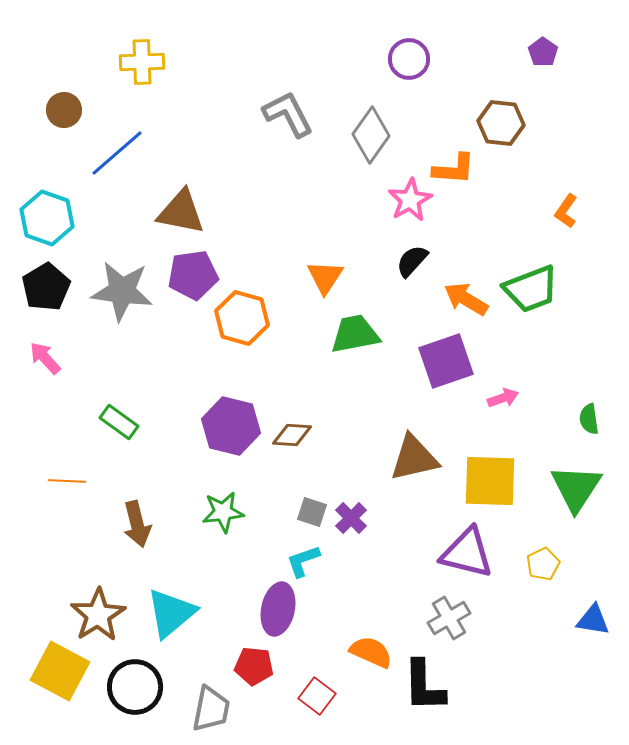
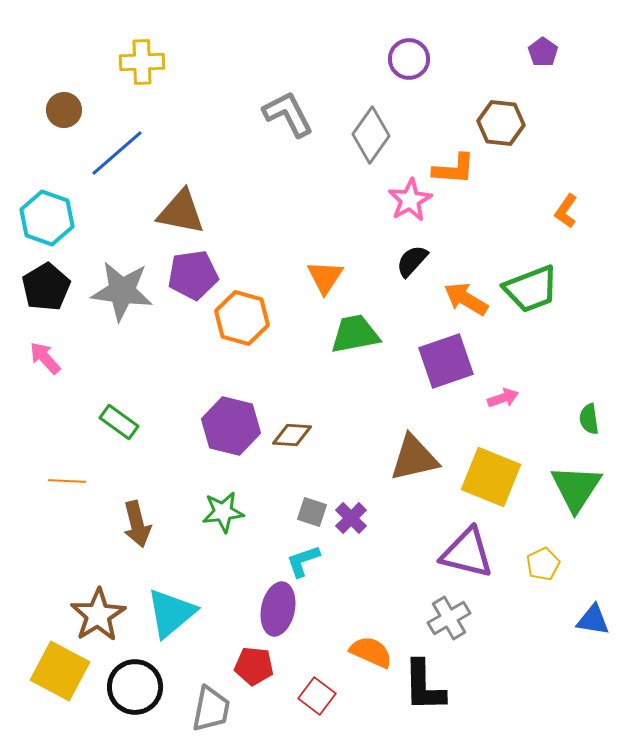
yellow square at (490, 481): moved 1 px right, 4 px up; rotated 20 degrees clockwise
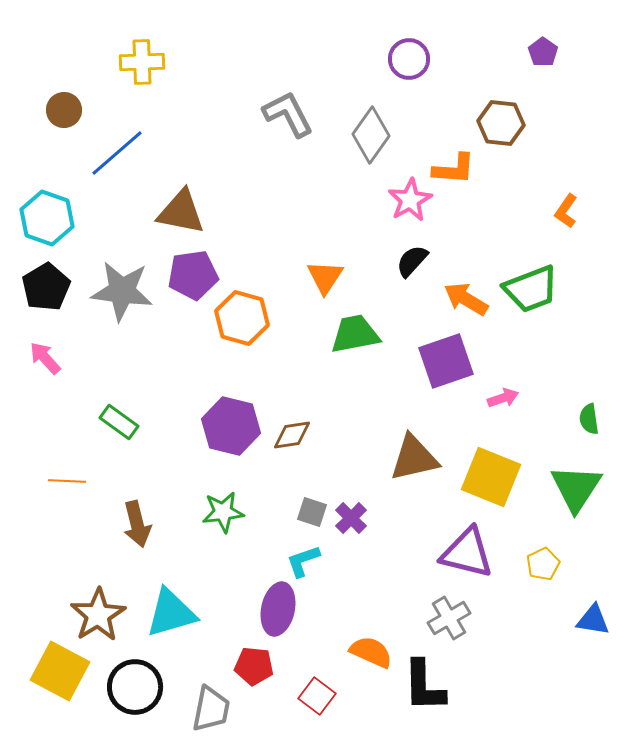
brown diamond at (292, 435): rotated 12 degrees counterclockwise
cyan triangle at (171, 613): rotated 24 degrees clockwise
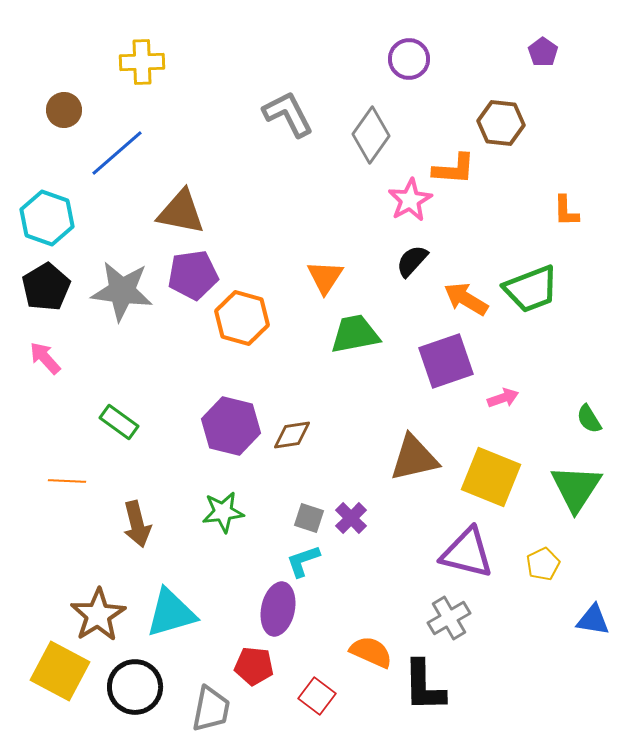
orange L-shape at (566, 211): rotated 36 degrees counterclockwise
green semicircle at (589, 419): rotated 24 degrees counterclockwise
gray square at (312, 512): moved 3 px left, 6 px down
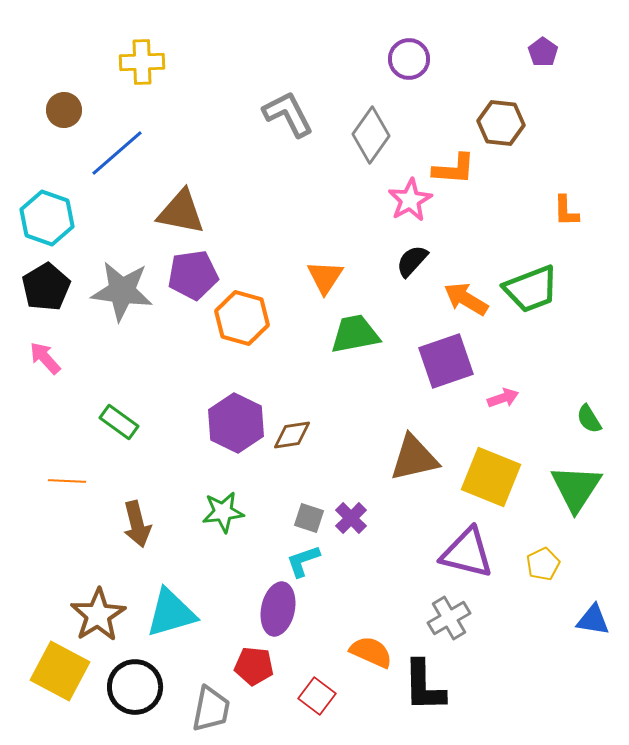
purple hexagon at (231, 426): moved 5 px right, 3 px up; rotated 12 degrees clockwise
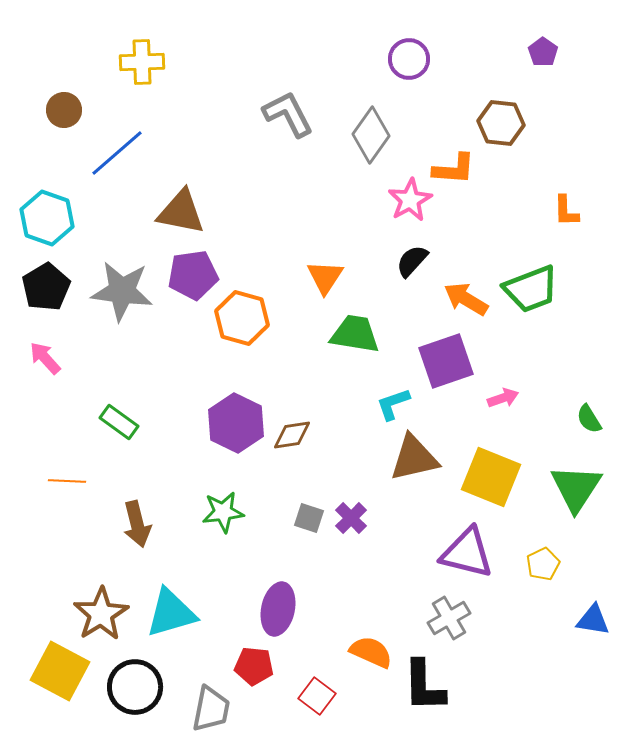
green trapezoid at (355, 334): rotated 20 degrees clockwise
cyan L-shape at (303, 561): moved 90 px right, 157 px up
brown star at (98, 615): moved 3 px right, 1 px up
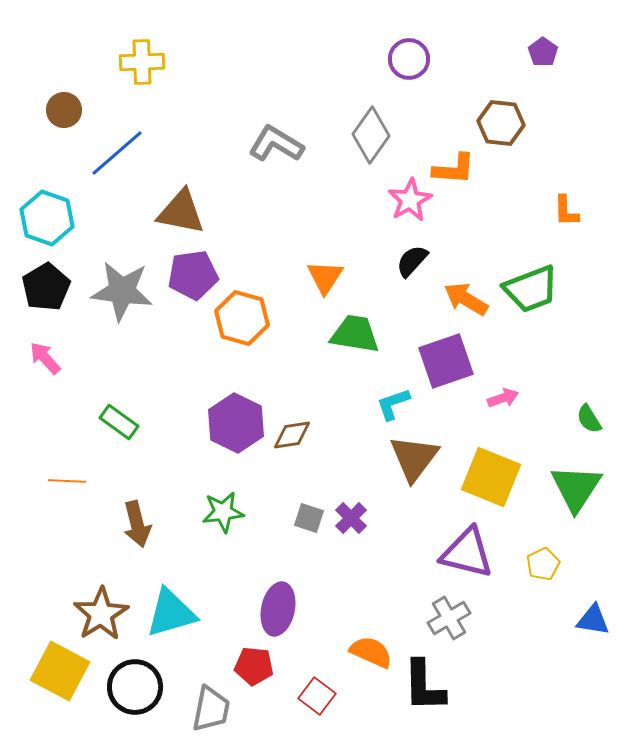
gray L-shape at (288, 114): moved 12 px left, 30 px down; rotated 32 degrees counterclockwise
brown triangle at (414, 458): rotated 40 degrees counterclockwise
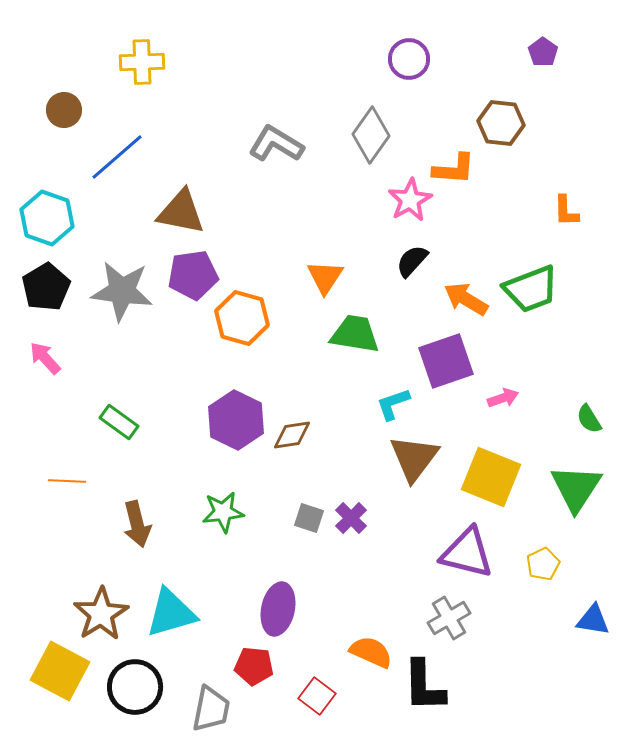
blue line at (117, 153): moved 4 px down
purple hexagon at (236, 423): moved 3 px up
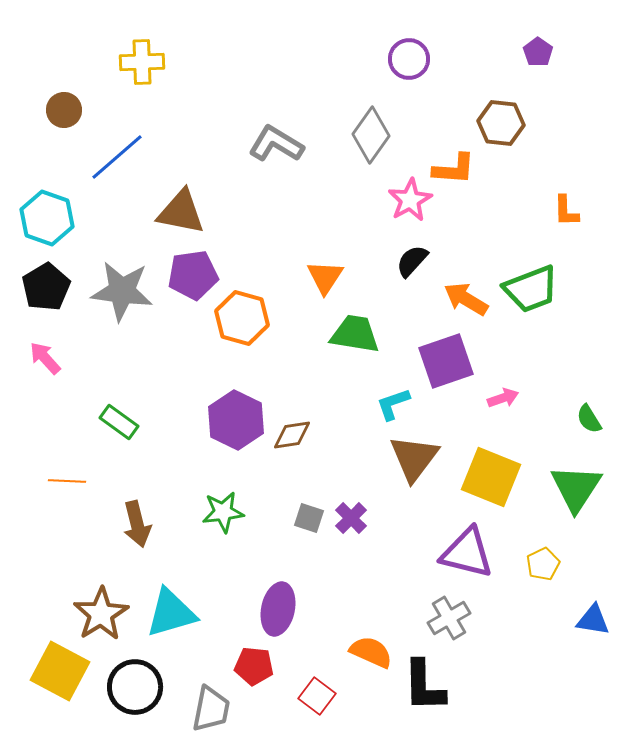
purple pentagon at (543, 52): moved 5 px left
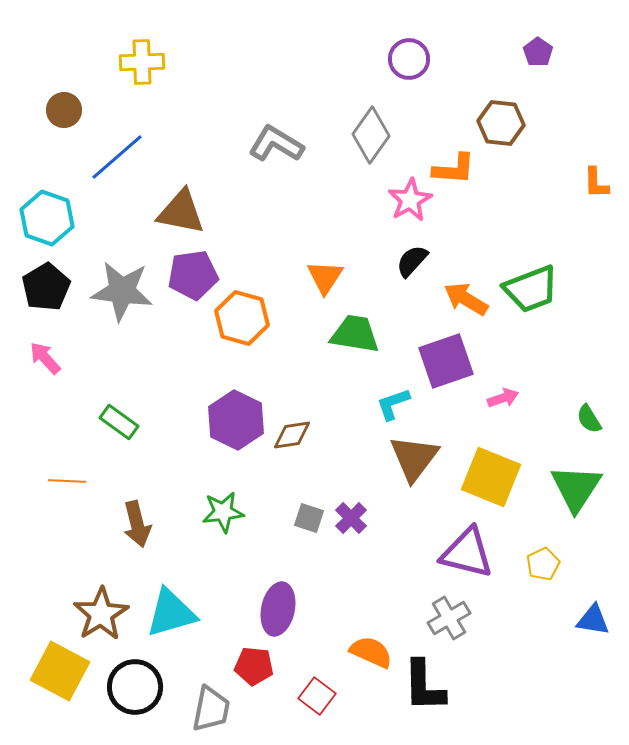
orange L-shape at (566, 211): moved 30 px right, 28 px up
